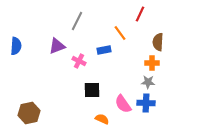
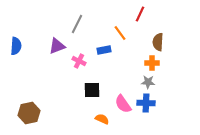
gray line: moved 3 px down
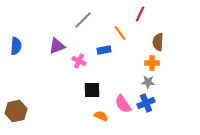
gray line: moved 6 px right, 4 px up; rotated 18 degrees clockwise
blue cross: rotated 24 degrees counterclockwise
brown hexagon: moved 13 px left, 2 px up
orange semicircle: moved 1 px left, 3 px up
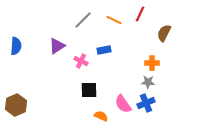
orange line: moved 6 px left, 13 px up; rotated 28 degrees counterclockwise
brown semicircle: moved 6 px right, 9 px up; rotated 24 degrees clockwise
purple triangle: rotated 12 degrees counterclockwise
pink cross: moved 2 px right
black square: moved 3 px left
brown hexagon: moved 6 px up; rotated 10 degrees counterclockwise
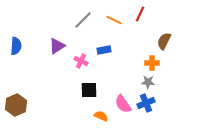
brown semicircle: moved 8 px down
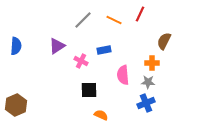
pink semicircle: moved 29 px up; rotated 30 degrees clockwise
orange semicircle: moved 1 px up
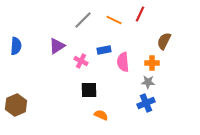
pink semicircle: moved 13 px up
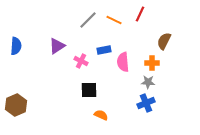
gray line: moved 5 px right
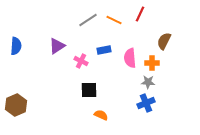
gray line: rotated 12 degrees clockwise
pink semicircle: moved 7 px right, 4 px up
